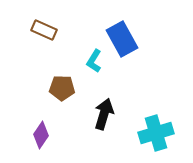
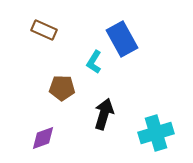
cyan L-shape: moved 1 px down
purple diamond: moved 2 px right, 3 px down; rotated 36 degrees clockwise
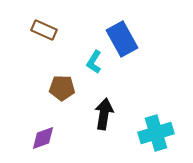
black arrow: rotated 8 degrees counterclockwise
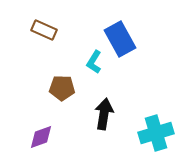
blue rectangle: moved 2 px left
purple diamond: moved 2 px left, 1 px up
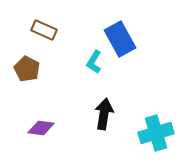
brown pentagon: moved 35 px left, 19 px up; rotated 25 degrees clockwise
purple diamond: moved 9 px up; rotated 28 degrees clockwise
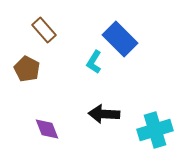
brown rectangle: rotated 25 degrees clockwise
blue rectangle: rotated 16 degrees counterclockwise
black arrow: rotated 96 degrees counterclockwise
purple diamond: moved 6 px right, 1 px down; rotated 60 degrees clockwise
cyan cross: moved 1 px left, 3 px up
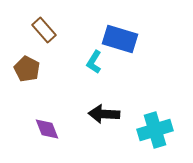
blue rectangle: rotated 28 degrees counterclockwise
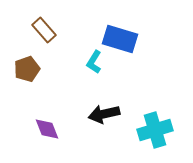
brown pentagon: rotated 25 degrees clockwise
black arrow: rotated 16 degrees counterclockwise
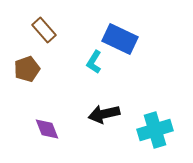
blue rectangle: rotated 8 degrees clockwise
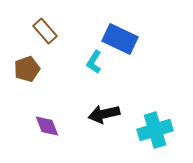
brown rectangle: moved 1 px right, 1 px down
purple diamond: moved 3 px up
